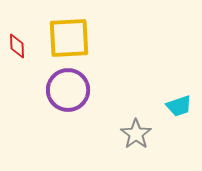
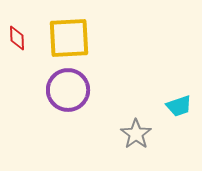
red diamond: moved 8 px up
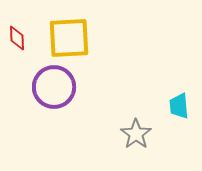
purple circle: moved 14 px left, 3 px up
cyan trapezoid: rotated 104 degrees clockwise
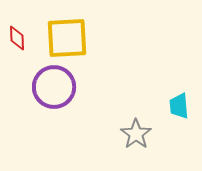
yellow square: moved 2 px left
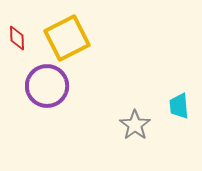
yellow square: rotated 24 degrees counterclockwise
purple circle: moved 7 px left, 1 px up
gray star: moved 1 px left, 9 px up
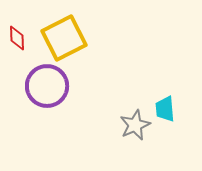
yellow square: moved 3 px left
cyan trapezoid: moved 14 px left, 3 px down
gray star: rotated 12 degrees clockwise
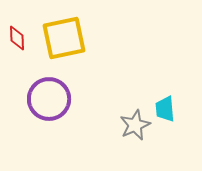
yellow square: rotated 15 degrees clockwise
purple circle: moved 2 px right, 13 px down
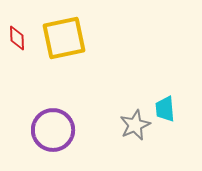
purple circle: moved 4 px right, 31 px down
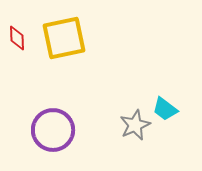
cyan trapezoid: rotated 48 degrees counterclockwise
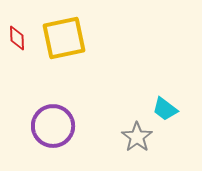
gray star: moved 2 px right, 12 px down; rotated 12 degrees counterclockwise
purple circle: moved 4 px up
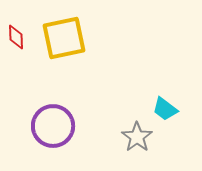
red diamond: moved 1 px left, 1 px up
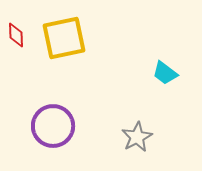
red diamond: moved 2 px up
cyan trapezoid: moved 36 px up
gray star: rotated 8 degrees clockwise
